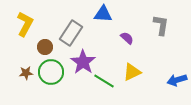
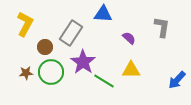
gray L-shape: moved 1 px right, 2 px down
purple semicircle: moved 2 px right
yellow triangle: moved 1 px left, 2 px up; rotated 24 degrees clockwise
blue arrow: rotated 30 degrees counterclockwise
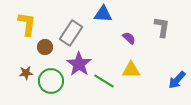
yellow L-shape: moved 2 px right; rotated 20 degrees counterclockwise
purple star: moved 4 px left, 2 px down
green circle: moved 9 px down
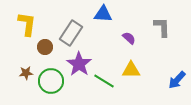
gray L-shape: rotated 10 degrees counterclockwise
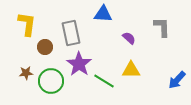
gray rectangle: rotated 45 degrees counterclockwise
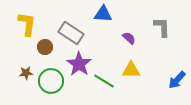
gray rectangle: rotated 45 degrees counterclockwise
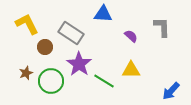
yellow L-shape: rotated 35 degrees counterclockwise
purple semicircle: moved 2 px right, 2 px up
brown star: rotated 16 degrees counterclockwise
blue arrow: moved 6 px left, 11 px down
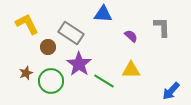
brown circle: moved 3 px right
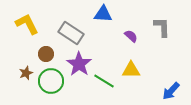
brown circle: moved 2 px left, 7 px down
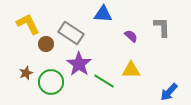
yellow L-shape: moved 1 px right
brown circle: moved 10 px up
green circle: moved 1 px down
blue arrow: moved 2 px left, 1 px down
